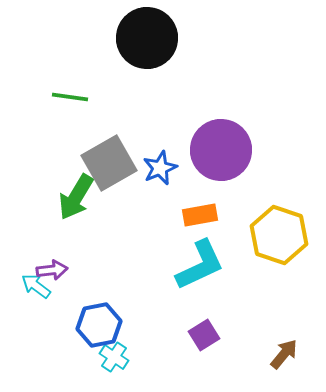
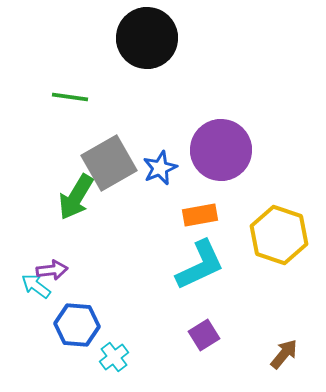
blue hexagon: moved 22 px left; rotated 15 degrees clockwise
cyan cross: rotated 20 degrees clockwise
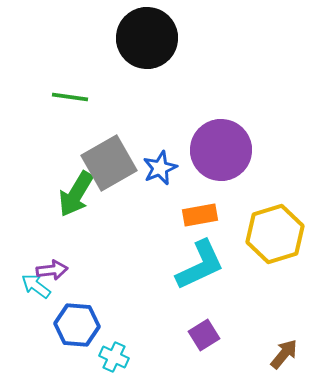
green arrow: moved 3 px up
yellow hexagon: moved 4 px left, 1 px up; rotated 24 degrees clockwise
cyan cross: rotated 28 degrees counterclockwise
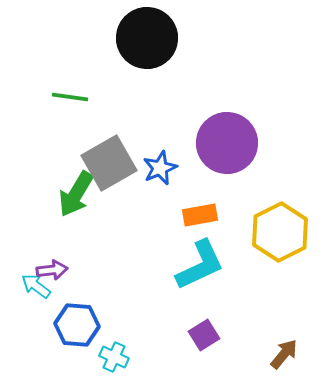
purple circle: moved 6 px right, 7 px up
yellow hexagon: moved 5 px right, 2 px up; rotated 10 degrees counterclockwise
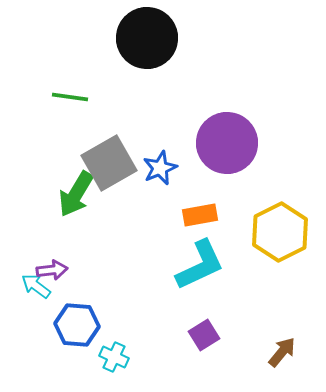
brown arrow: moved 2 px left, 2 px up
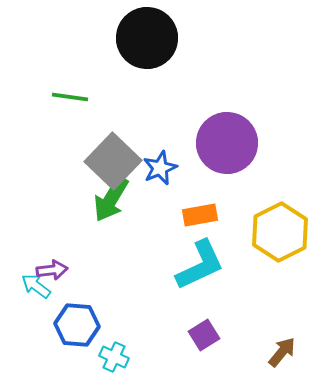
gray square: moved 4 px right, 2 px up; rotated 16 degrees counterclockwise
green arrow: moved 35 px right, 5 px down
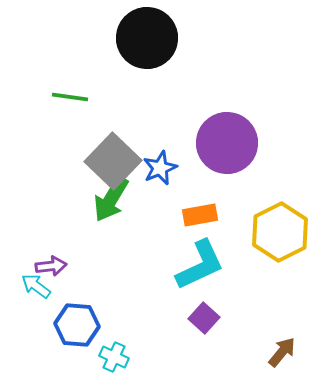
purple arrow: moved 1 px left, 4 px up
purple square: moved 17 px up; rotated 16 degrees counterclockwise
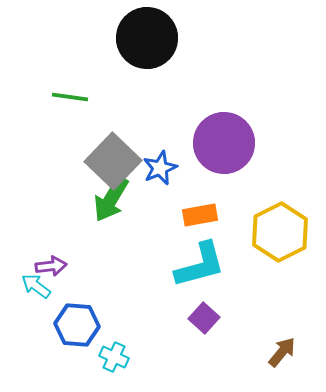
purple circle: moved 3 px left
cyan L-shape: rotated 10 degrees clockwise
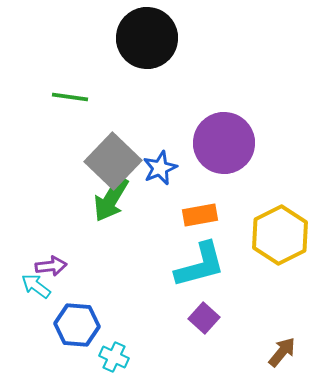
yellow hexagon: moved 3 px down
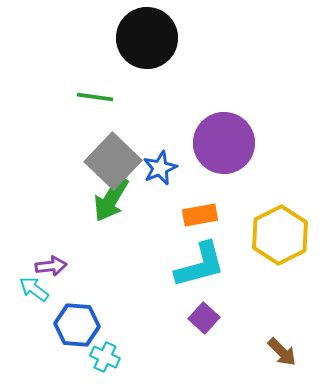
green line: moved 25 px right
cyan arrow: moved 2 px left, 3 px down
brown arrow: rotated 96 degrees clockwise
cyan cross: moved 9 px left
